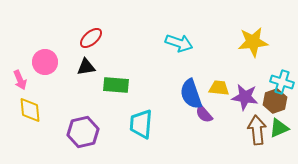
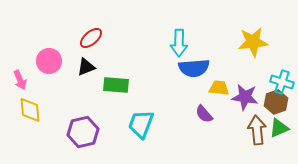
cyan arrow: rotated 72 degrees clockwise
pink circle: moved 4 px right, 1 px up
black triangle: rotated 12 degrees counterclockwise
blue semicircle: moved 3 px right, 26 px up; rotated 76 degrees counterclockwise
brown hexagon: moved 1 px right, 1 px down
cyan trapezoid: rotated 16 degrees clockwise
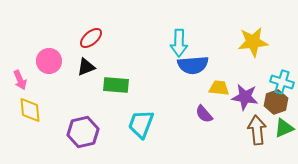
blue semicircle: moved 1 px left, 3 px up
green triangle: moved 5 px right
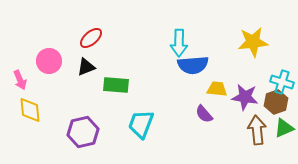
yellow trapezoid: moved 2 px left, 1 px down
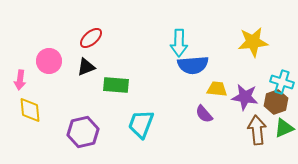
pink arrow: rotated 30 degrees clockwise
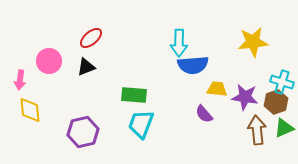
green rectangle: moved 18 px right, 10 px down
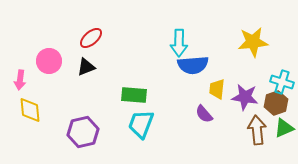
yellow trapezoid: rotated 90 degrees counterclockwise
brown hexagon: moved 1 px down
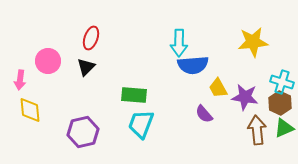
red ellipse: rotated 30 degrees counterclockwise
pink circle: moved 1 px left
black triangle: rotated 24 degrees counterclockwise
yellow trapezoid: moved 1 px right, 1 px up; rotated 35 degrees counterclockwise
brown hexagon: moved 4 px right; rotated 15 degrees counterclockwise
